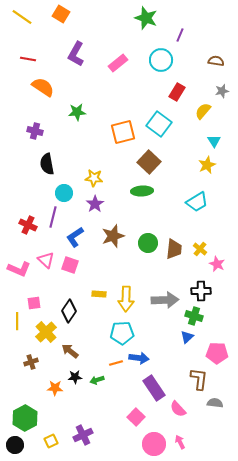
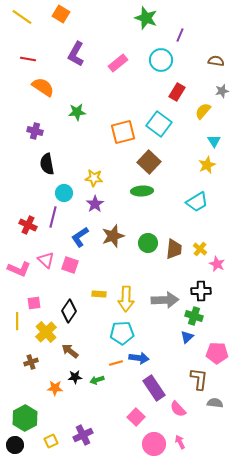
blue L-shape at (75, 237): moved 5 px right
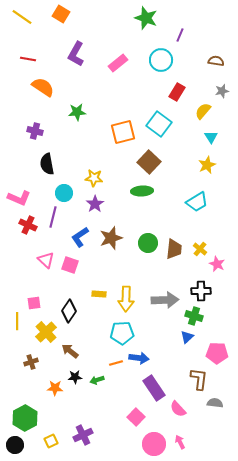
cyan triangle at (214, 141): moved 3 px left, 4 px up
brown star at (113, 236): moved 2 px left, 2 px down
pink L-shape at (19, 269): moved 71 px up
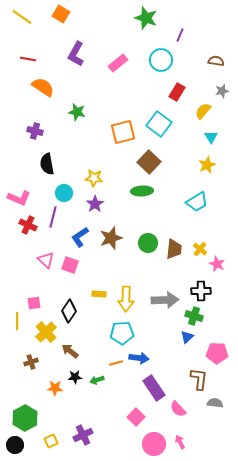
green star at (77, 112): rotated 18 degrees clockwise
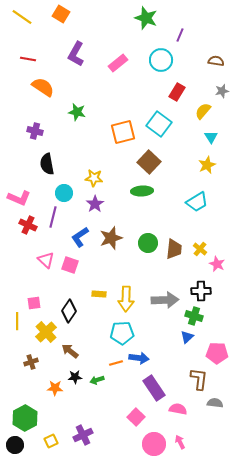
pink semicircle at (178, 409): rotated 144 degrees clockwise
